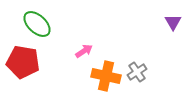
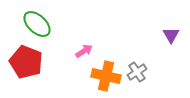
purple triangle: moved 2 px left, 13 px down
red pentagon: moved 3 px right; rotated 12 degrees clockwise
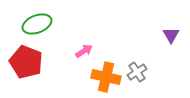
green ellipse: rotated 64 degrees counterclockwise
orange cross: moved 1 px down
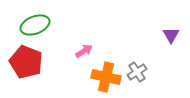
green ellipse: moved 2 px left, 1 px down
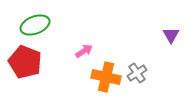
red pentagon: moved 1 px left
gray cross: moved 1 px down
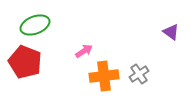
purple triangle: moved 3 px up; rotated 24 degrees counterclockwise
gray cross: moved 2 px right, 1 px down
orange cross: moved 2 px left, 1 px up; rotated 20 degrees counterclockwise
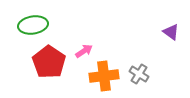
green ellipse: moved 2 px left; rotated 12 degrees clockwise
red pentagon: moved 24 px right; rotated 12 degrees clockwise
gray cross: rotated 24 degrees counterclockwise
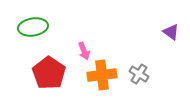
green ellipse: moved 2 px down
pink arrow: rotated 102 degrees clockwise
red pentagon: moved 11 px down
orange cross: moved 2 px left, 1 px up
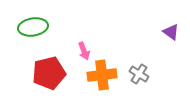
red pentagon: rotated 24 degrees clockwise
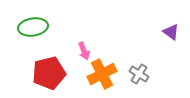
orange cross: moved 1 px up; rotated 20 degrees counterclockwise
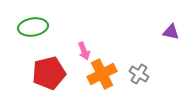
purple triangle: rotated 24 degrees counterclockwise
